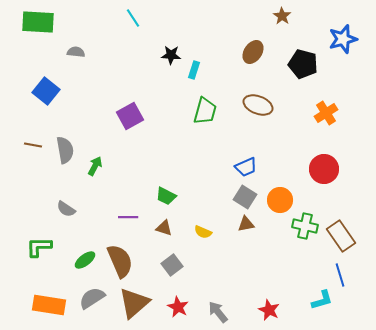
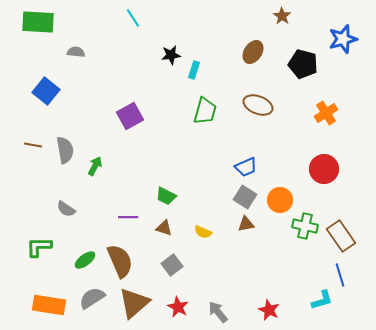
black star at (171, 55): rotated 12 degrees counterclockwise
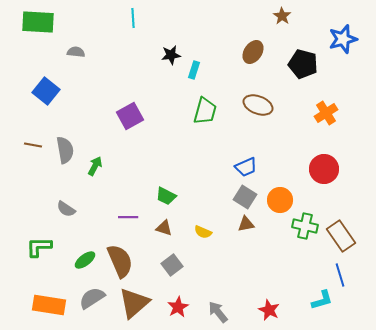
cyan line at (133, 18): rotated 30 degrees clockwise
red star at (178, 307): rotated 15 degrees clockwise
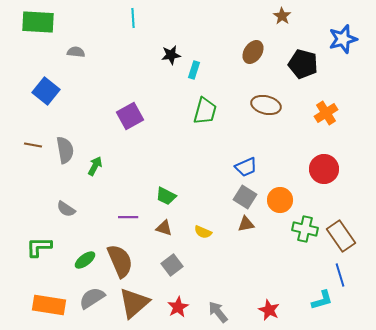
brown ellipse at (258, 105): moved 8 px right; rotated 8 degrees counterclockwise
green cross at (305, 226): moved 3 px down
